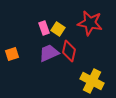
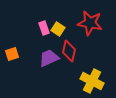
purple trapezoid: moved 5 px down
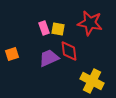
yellow square: rotated 24 degrees counterclockwise
red diamond: rotated 20 degrees counterclockwise
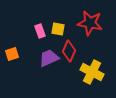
pink rectangle: moved 4 px left, 3 px down
red diamond: rotated 30 degrees clockwise
yellow cross: moved 9 px up
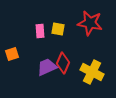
pink rectangle: rotated 16 degrees clockwise
red diamond: moved 6 px left, 12 px down
purple trapezoid: moved 2 px left, 9 px down
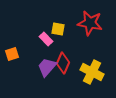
pink rectangle: moved 6 px right, 8 px down; rotated 40 degrees counterclockwise
purple trapezoid: rotated 25 degrees counterclockwise
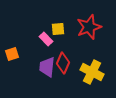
red star: moved 1 px left, 4 px down; rotated 30 degrees counterclockwise
yellow square: rotated 16 degrees counterclockwise
purple trapezoid: rotated 35 degrees counterclockwise
